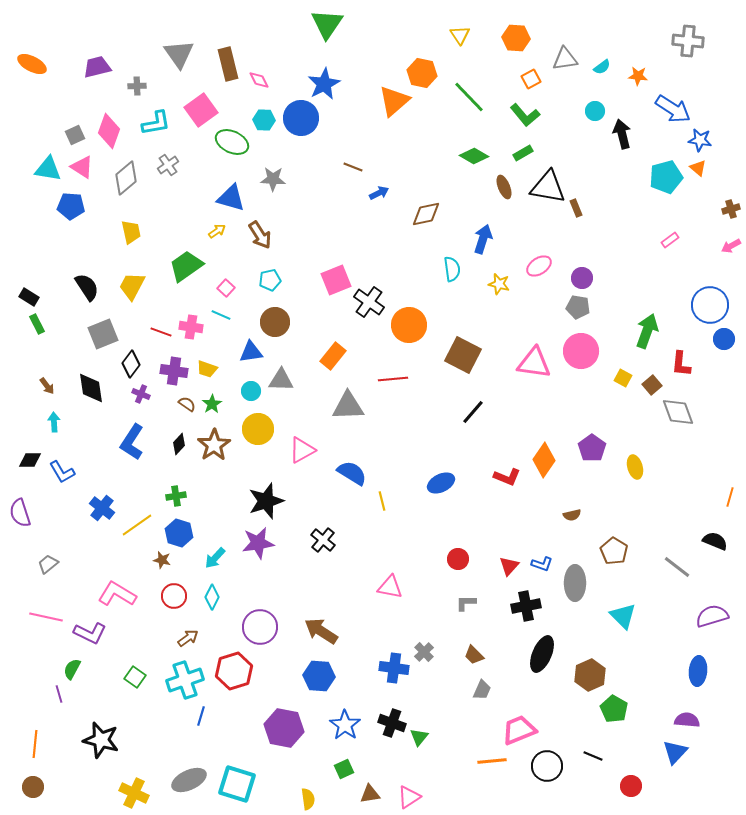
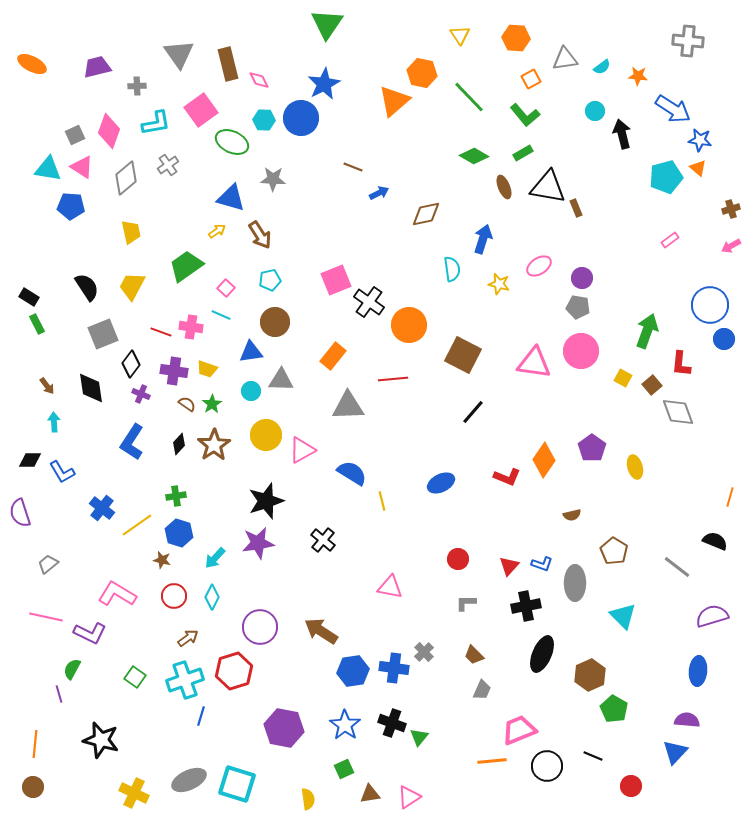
yellow circle at (258, 429): moved 8 px right, 6 px down
blue hexagon at (319, 676): moved 34 px right, 5 px up; rotated 12 degrees counterclockwise
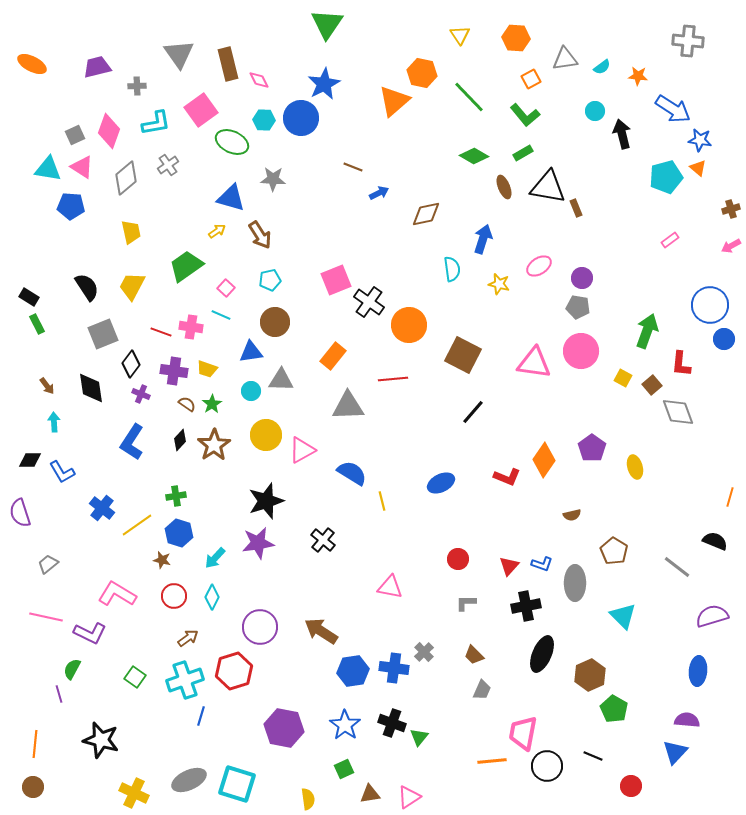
black diamond at (179, 444): moved 1 px right, 4 px up
pink trapezoid at (519, 730): moved 4 px right, 3 px down; rotated 57 degrees counterclockwise
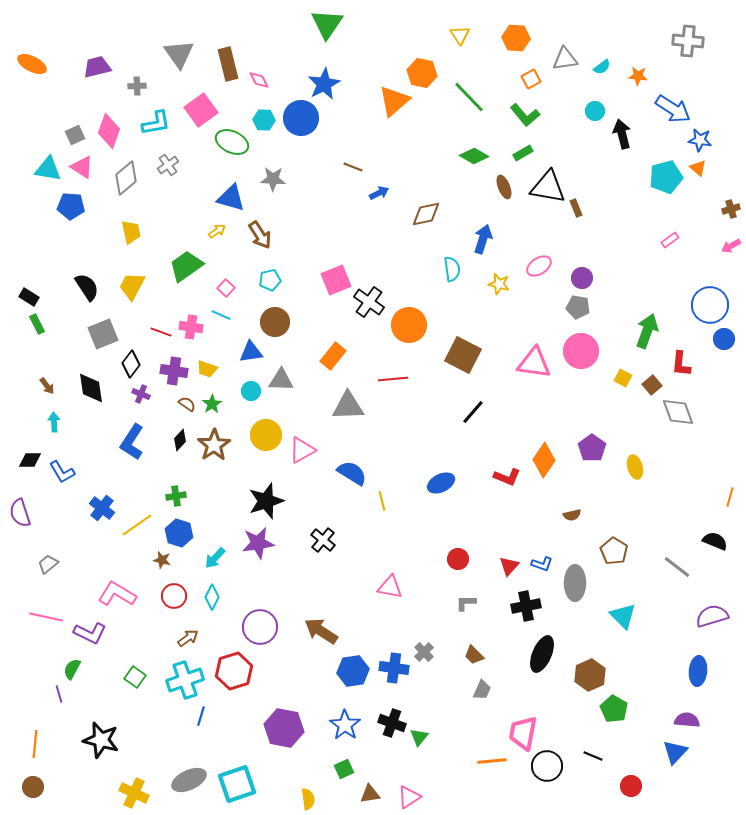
cyan square at (237, 784): rotated 36 degrees counterclockwise
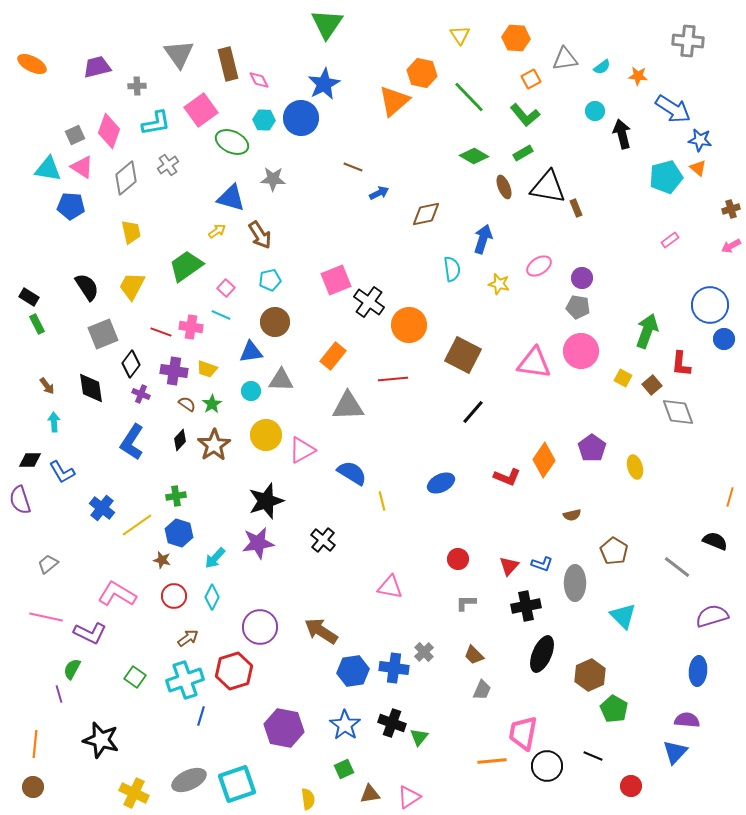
purple semicircle at (20, 513): moved 13 px up
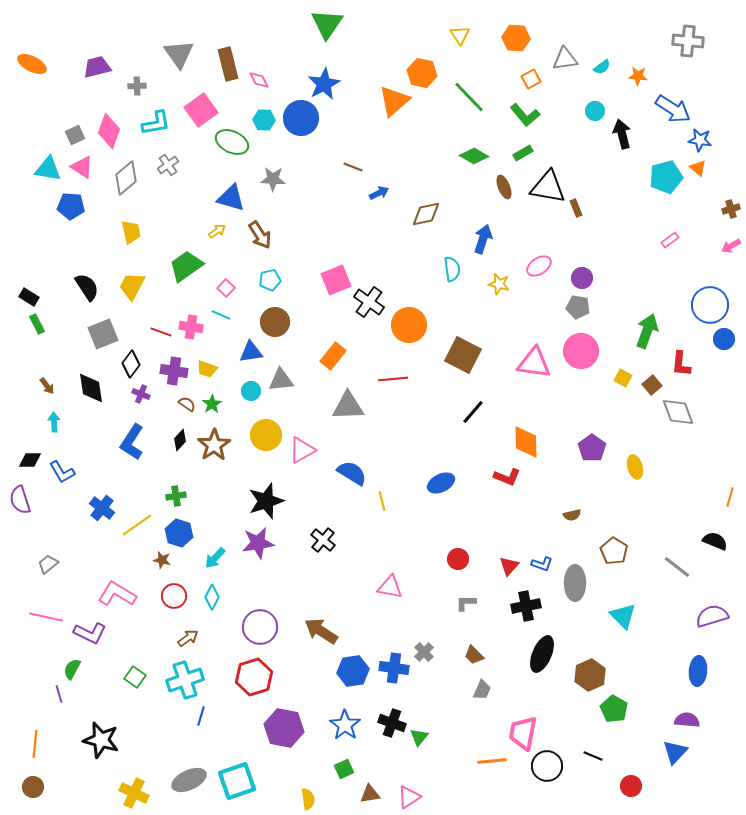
gray triangle at (281, 380): rotated 8 degrees counterclockwise
orange diamond at (544, 460): moved 18 px left, 18 px up; rotated 36 degrees counterclockwise
red hexagon at (234, 671): moved 20 px right, 6 px down
cyan square at (237, 784): moved 3 px up
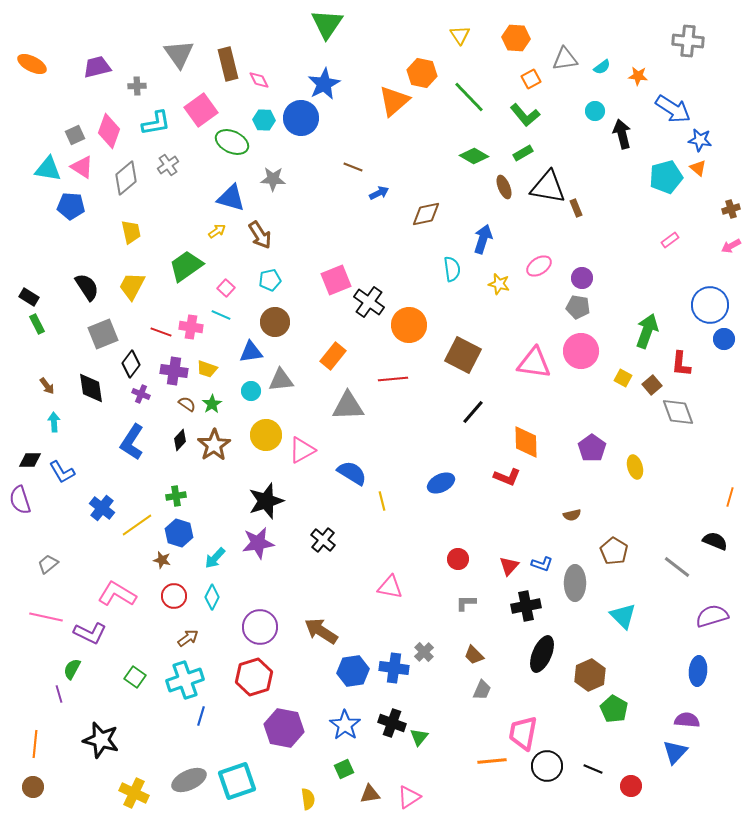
black line at (593, 756): moved 13 px down
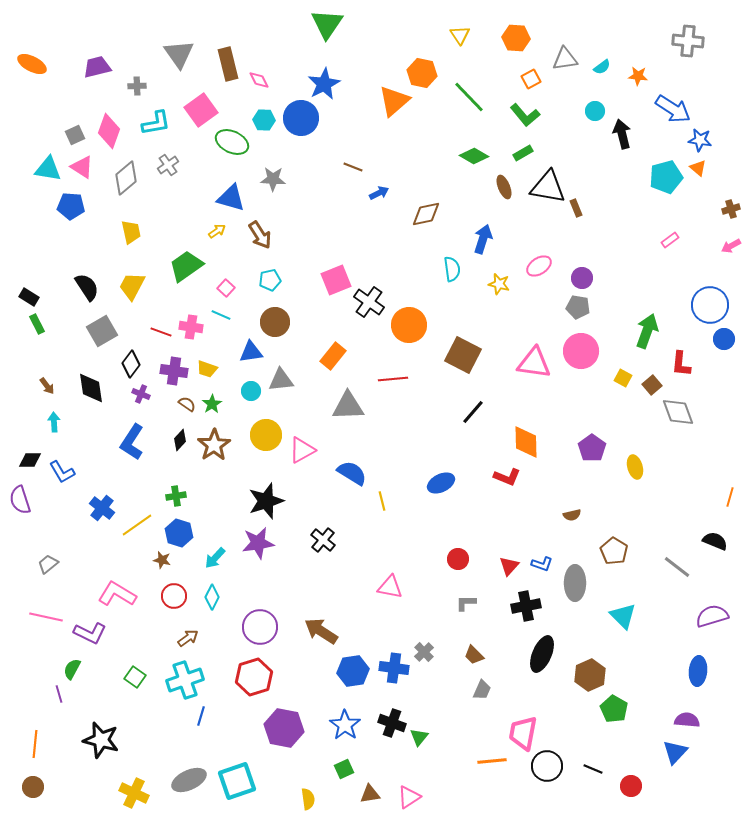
gray square at (103, 334): moved 1 px left, 3 px up; rotated 8 degrees counterclockwise
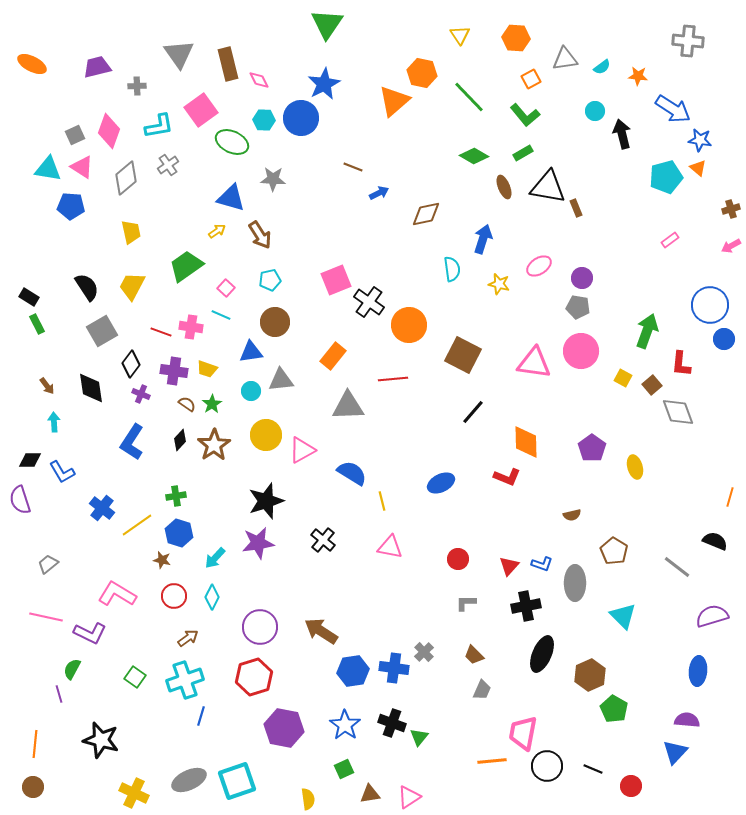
cyan L-shape at (156, 123): moved 3 px right, 3 px down
pink triangle at (390, 587): moved 40 px up
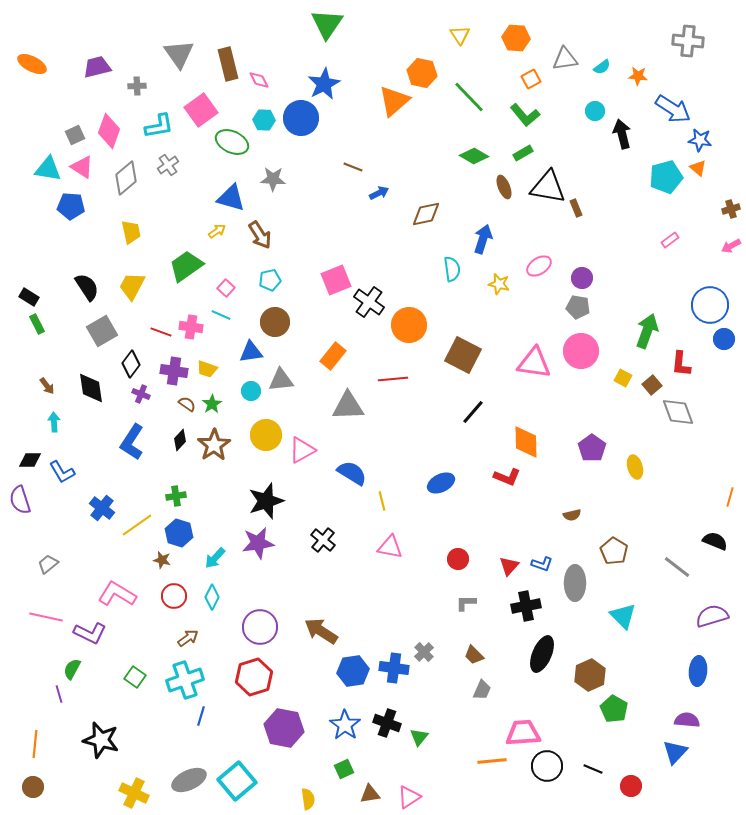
black cross at (392, 723): moved 5 px left
pink trapezoid at (523, 733): rotated 75 degrees clockwise
cyan square at (237, 781): rotated 21 degrees counterclockwise
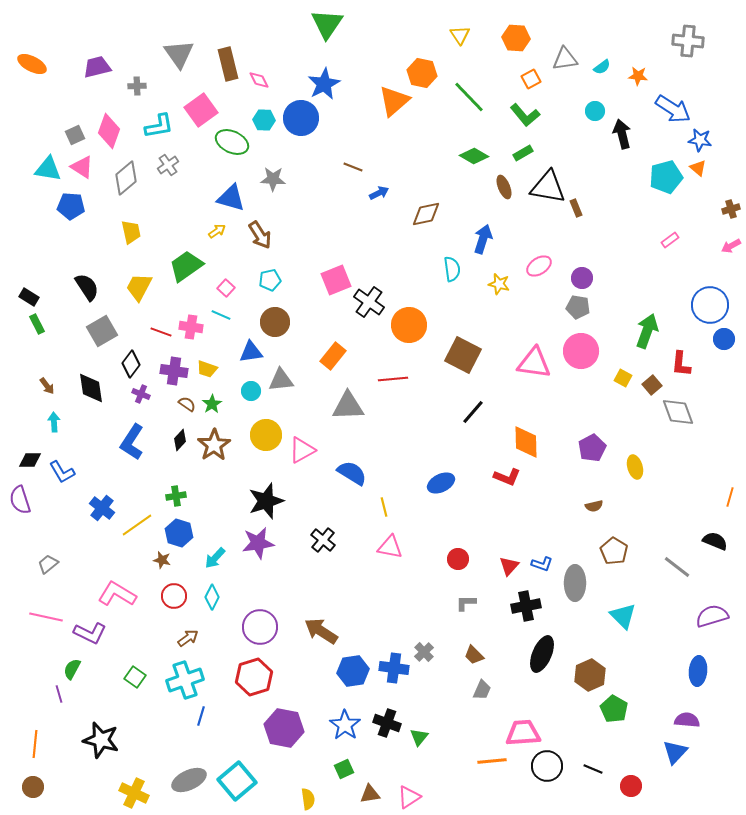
yellow trapezoid at (132, 286): moved 7 px right, 1 px down
purple pentagon at (592, 448): rotated 8 degrees clockwise
yellow line at (382, 501): moved 2 px right, 6 px down
brown semicircle at (572, 515): moved 22 px right, 9 px up
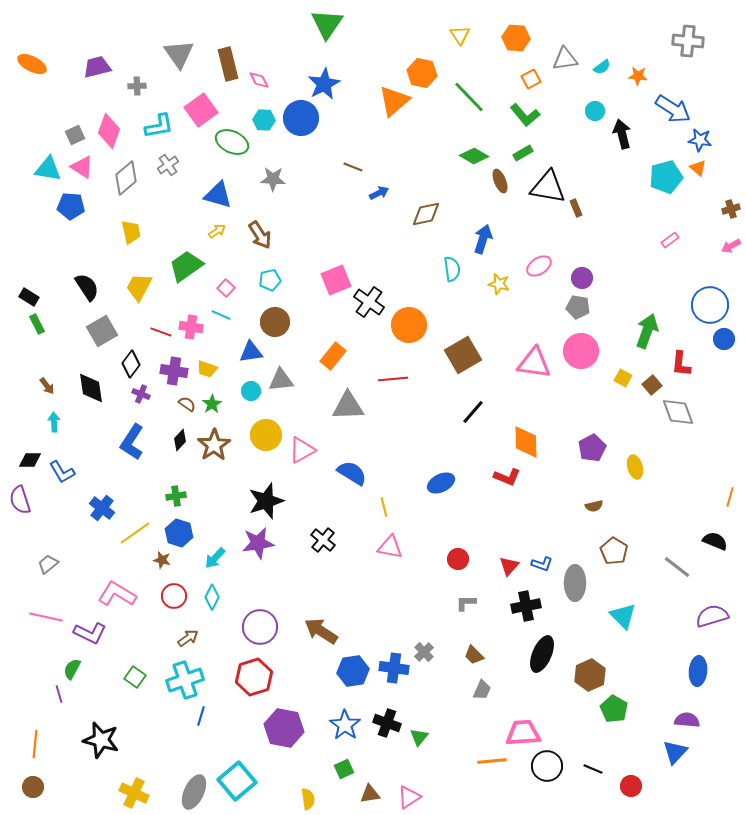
brown ellipse at (504, 187): moved 4 px left, 6 px up
blue triangle at (231, 198): moved 13 px left, 3 px up
brown square at (463, 355): rotated 33 degrees clockwise
yellow line at (137, 525): moved 2 px left, 8 px down
gray ellipse at (189, 780): moved 5 px right, 12 px down; rotated 40 degrees counterclockwise
